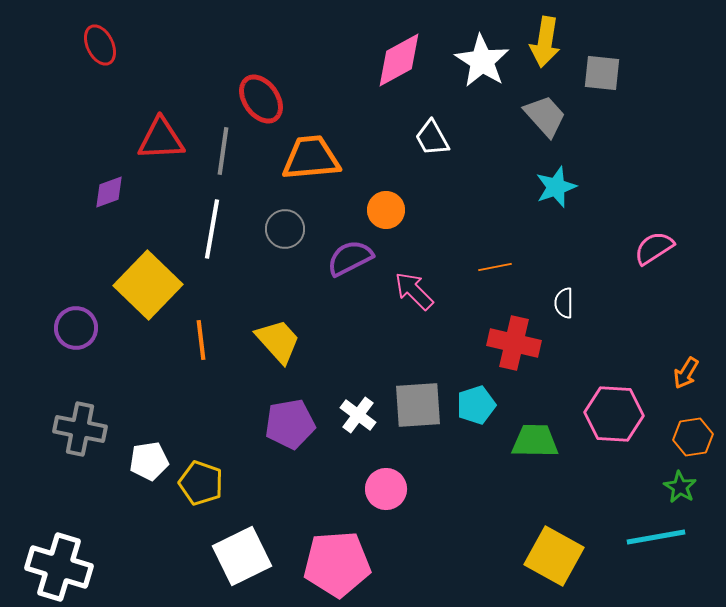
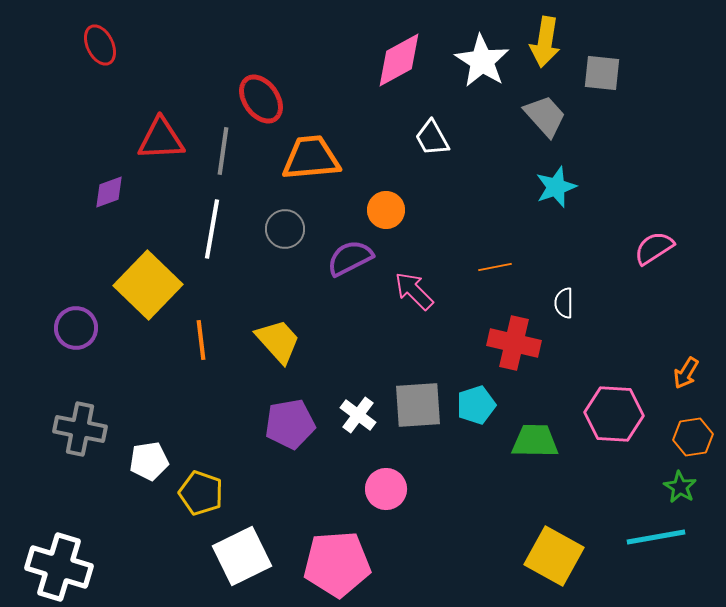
yellow pentagon at (201, 483): moved 10 px down
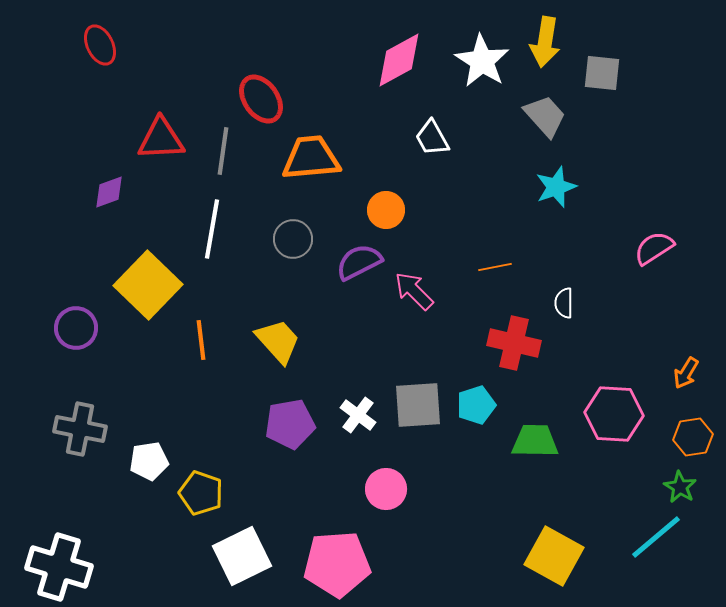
gray circle at (285, 229): moved 8 px right, 10 px down
purple semicircle at (350, 258): moved 9 px right, 4 px down
cyan line at (656, 537): rotated 30 degrees counterclockwise
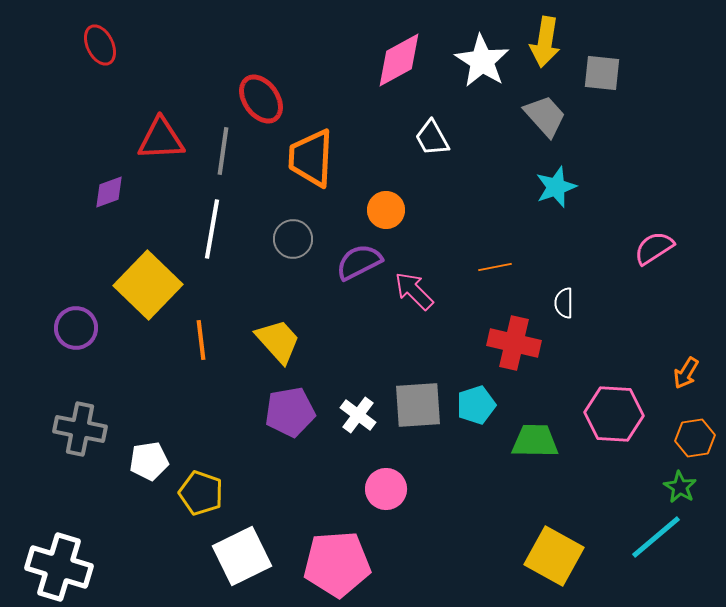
orange trapezoid at (311, 158): rotated 82 degrees counterclockwise
purple pentagon at (290, 424): moved 12 px up
orange hexagon at (693, 437): moved 2 px right, 1 px down
